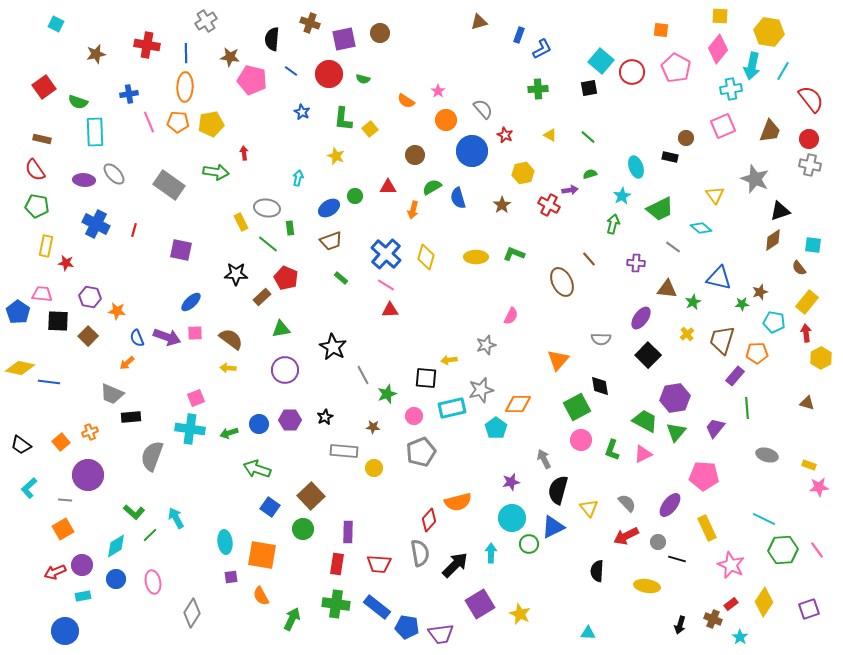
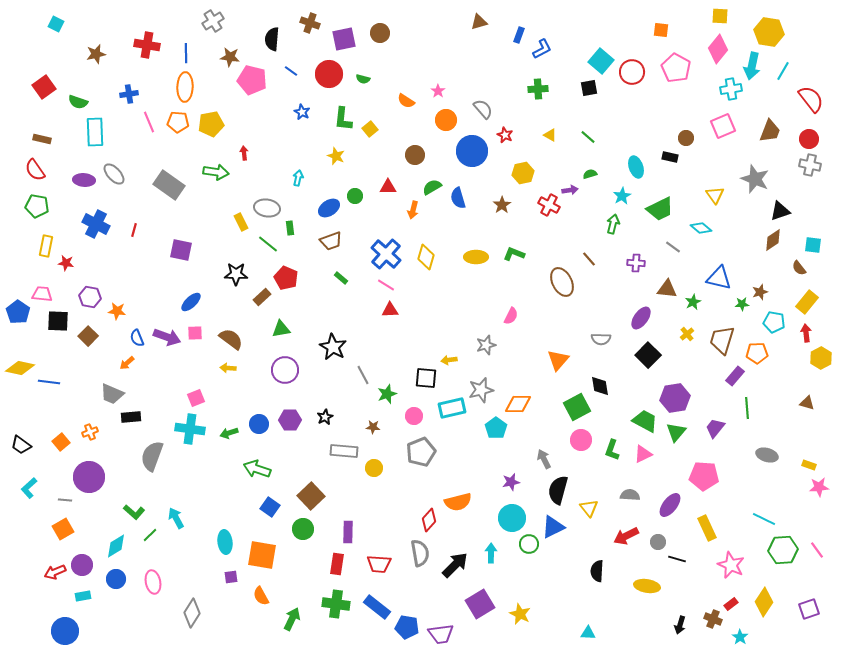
gray cross at (206, 21): moved 7 px right
purple circle at (88, 475): moved 1 px right, 2 px down
gray semicircle at (627, 503): moved 3 px right, 8 px up; rotated 42 degrees counterclockwise
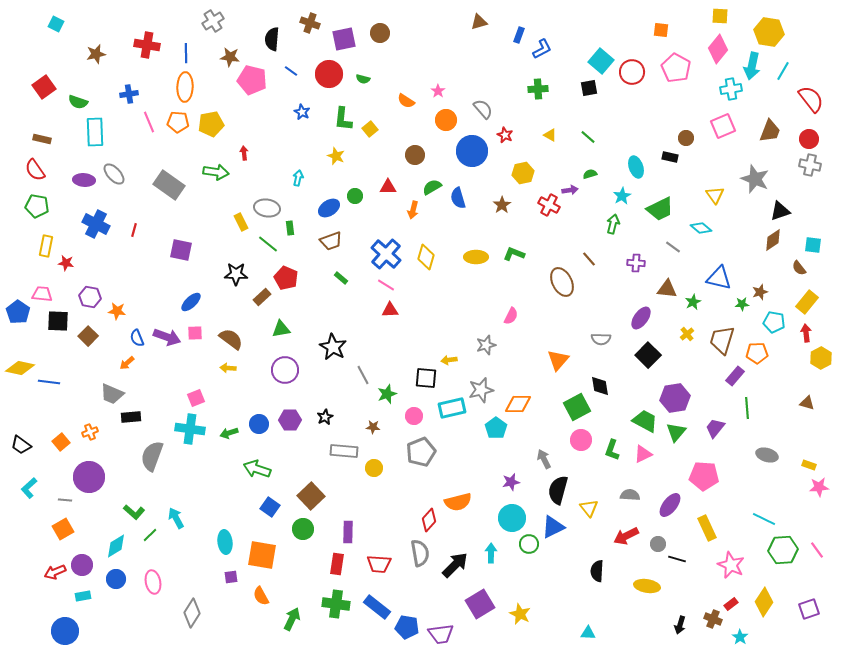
gray circle at (658, 542): moved 2 px down
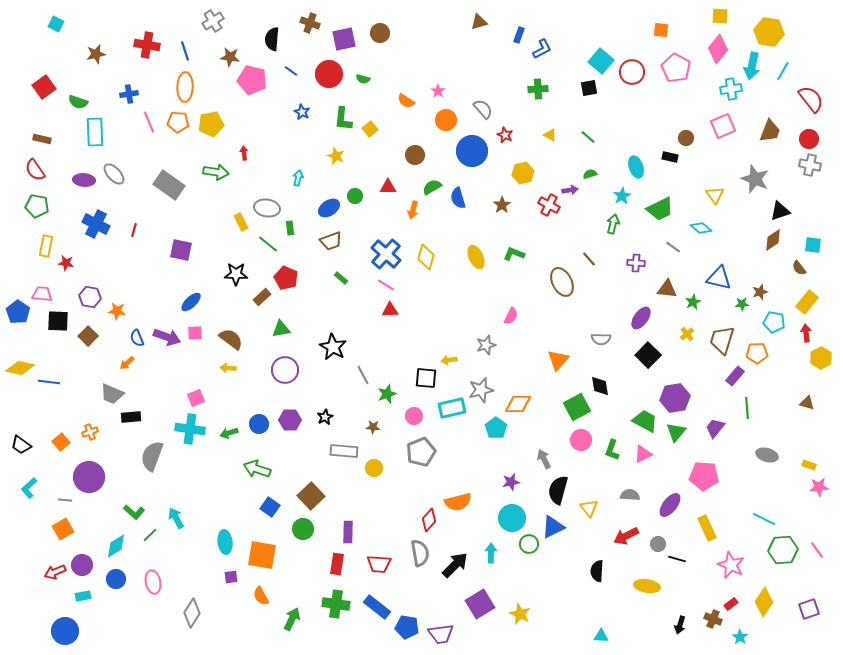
blue line at (186, 53): moved 1 px left, 2 px up; rotated 18 degrees counterclockwise
yellow ellipse at (476, 257): rotated 65 degrees clockwise
cyan triangle at (588, 633): moved 13 px right, 3 px down
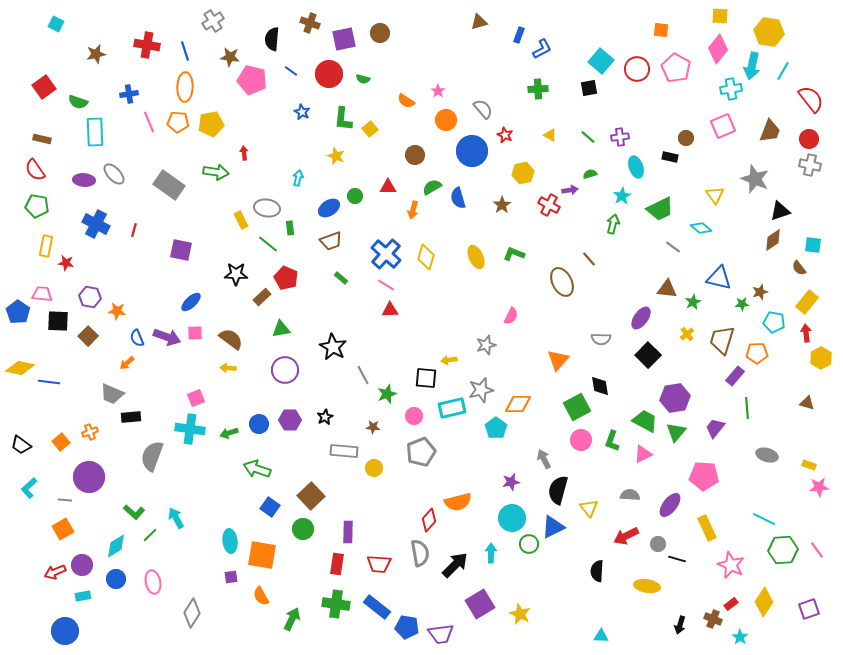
red circle at (632, 72): moved 5 px right, 3 px up
yellow rectangle at (241, 222): moved 2 px up
purple cross at (636, 263): moved 16 px left, 126 px up; rotated 12 degrees counterclockwise
green L-shape at (612, 450): moved 9 px up
cyan ellipse at (225, 542): moved 5 px right, 1 px up
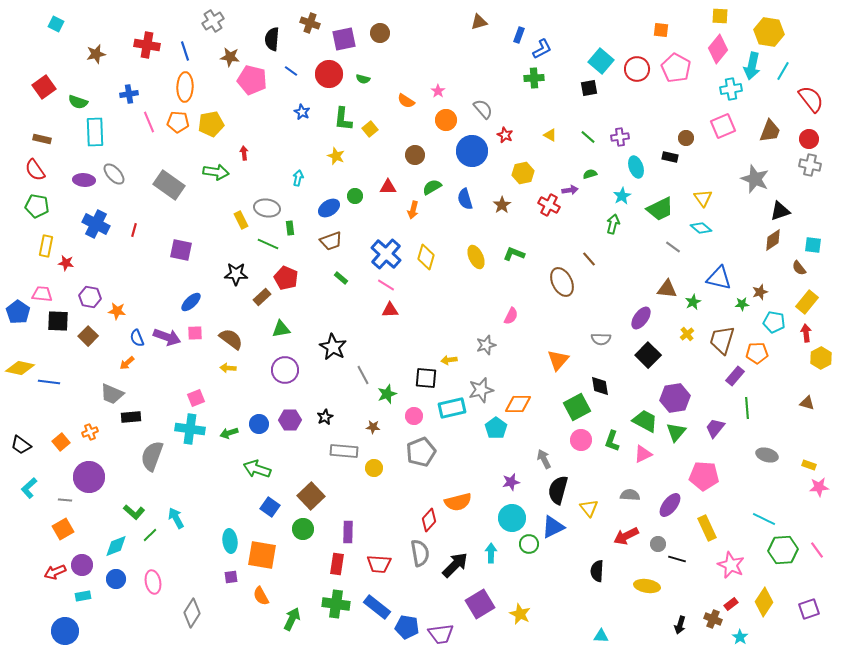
green cross at (538, 89): moved 4 px left, 11 px up
yellow triangle at (715, 195): moved 12 px left, 3 px down
blue semicircle at (458, 198): moved 7 px right, 1 px down
green line at (268, 244): rotated 15 degrees counterclockwise
cyan diamond at (116, 546): rotated 10 degrees clockwise
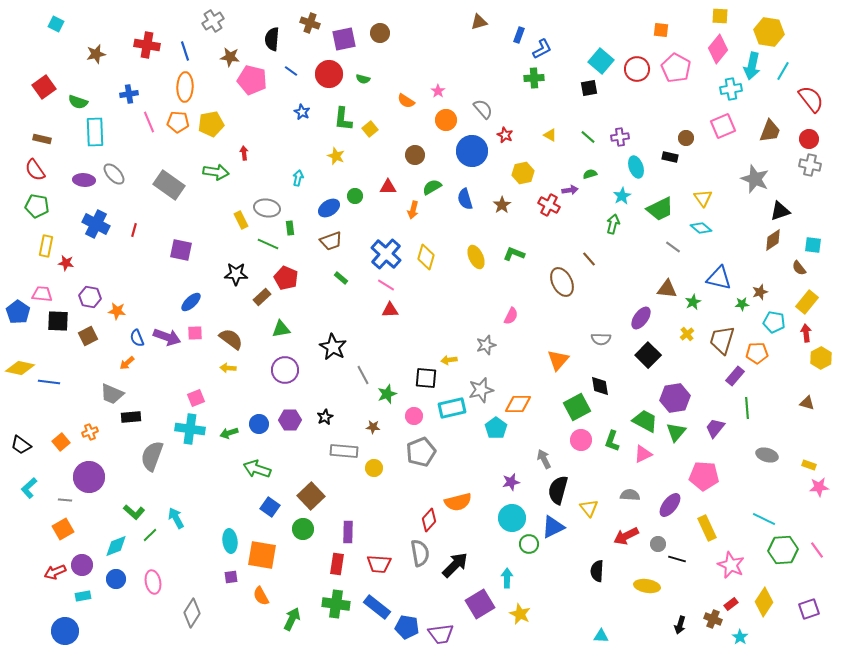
brown square at (88, 336): rotated 18 degrees clockwise
cyan arrow at (491, 553): moved 16 px right, 25 px down
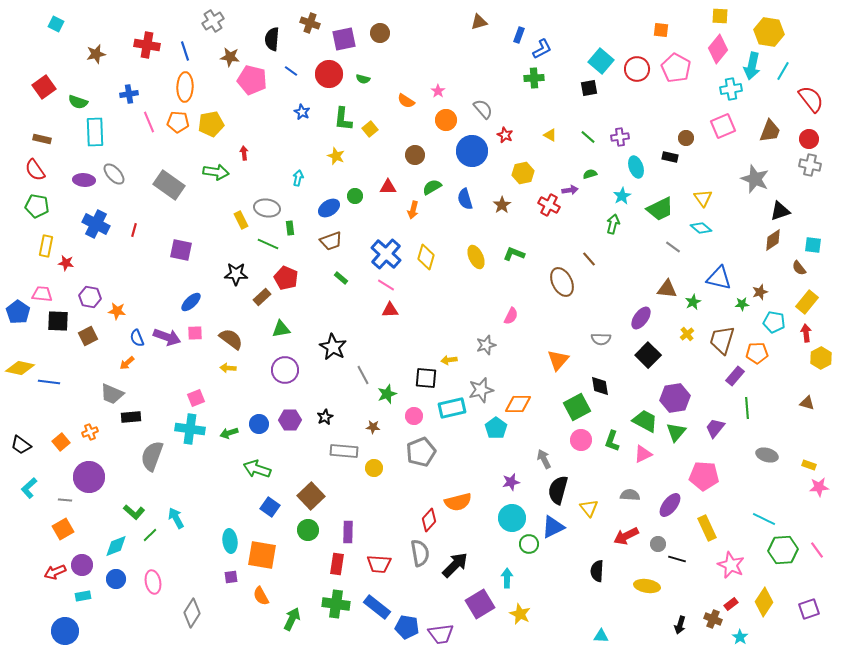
green circle at (303, 529): moved 5 px right, 1 px down
